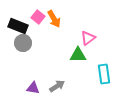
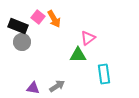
gray circle: moved 1 px left, 1 px up
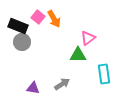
gray arrow: moved 5 px right, 2 px up
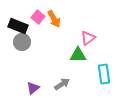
purple triangle: rotated 48 degrees counterclockwise
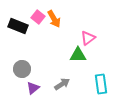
gray circle: moved 27 px down
cyan rectangle: moved 3 px left, 10 px down
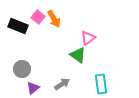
green triangle: rotated 36 degrees clockwise
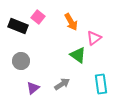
orange arrow: moved 17 px right, 3 px down
pink triangle: moved 6 px right
gray circle: moved 1 px left, 8 px up
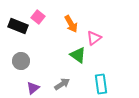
orange arrow: moved 2 px down
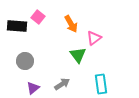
black rectangle: moved 1 px left; rotated 18 degrees counterclockwise
green triangle: rotated 18 degrees clockwise
gray circle: moved 4 px right
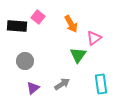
green triangle: rotated 12 degrees clockwise
